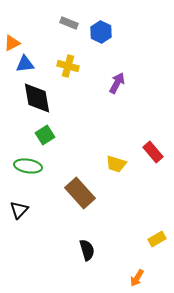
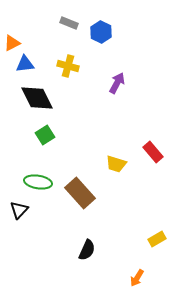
black diamond: rotated 16 degrees counterclockwise
green ellipse: moved 10 px right, 16 px down
black semicircle: rotated 40 degrees clockwise
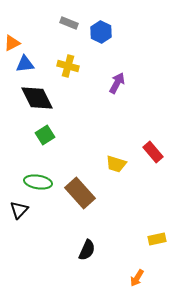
yellow rectangle: rotated 18 degrees clockwise
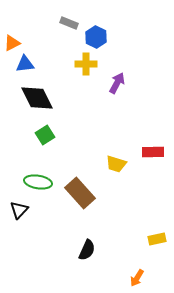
blue hexagon: moved 5 px left, 5 px down
yellow cross: moved 18 px right, 2 px up; rotated 15 degrees counterclockwise
red rectangle: rotated 50 degrees counterclockwise
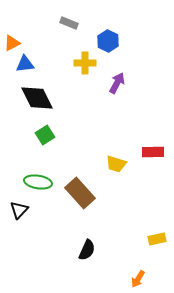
blue hexagon: moved 12 px right, 4 px down
yellow cross: moved 1 px left, 1 px up
orange arrow: moved 1 px right, 1 px down
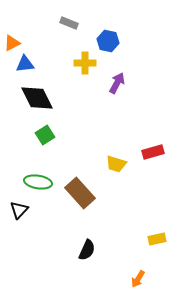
blue hexagon: rotated 15 degrees counterclockwise
red rectangle: rotated 15 degrees counterclockwise
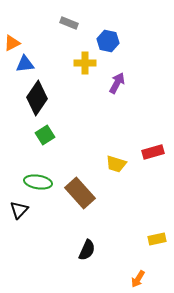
black diamond: rotated 60 degrees clockwise
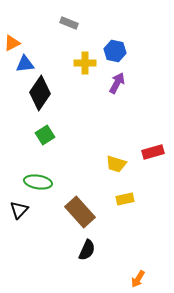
blue hexagon: moved 7 px right, 10 px down
black diamond: moved 3 px right, 5 px up
brown rectangle: moved 19 px down
yellow rectangle: moved 32 px left, 40 px up
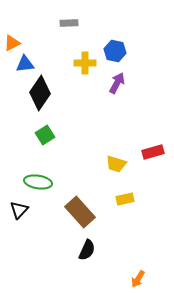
gray rectangle: rotated 24 degrees counterclockwise
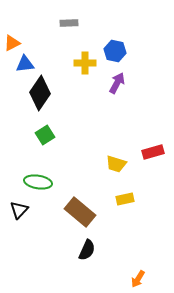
brown rectangle: rotated 8 degrees counterclockwise
